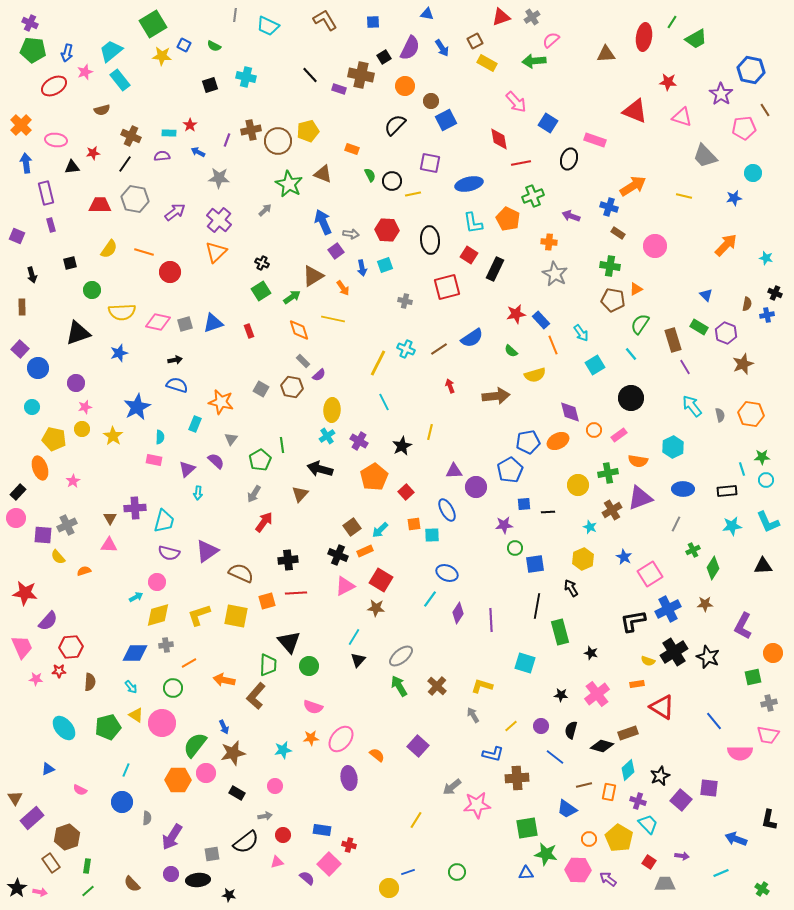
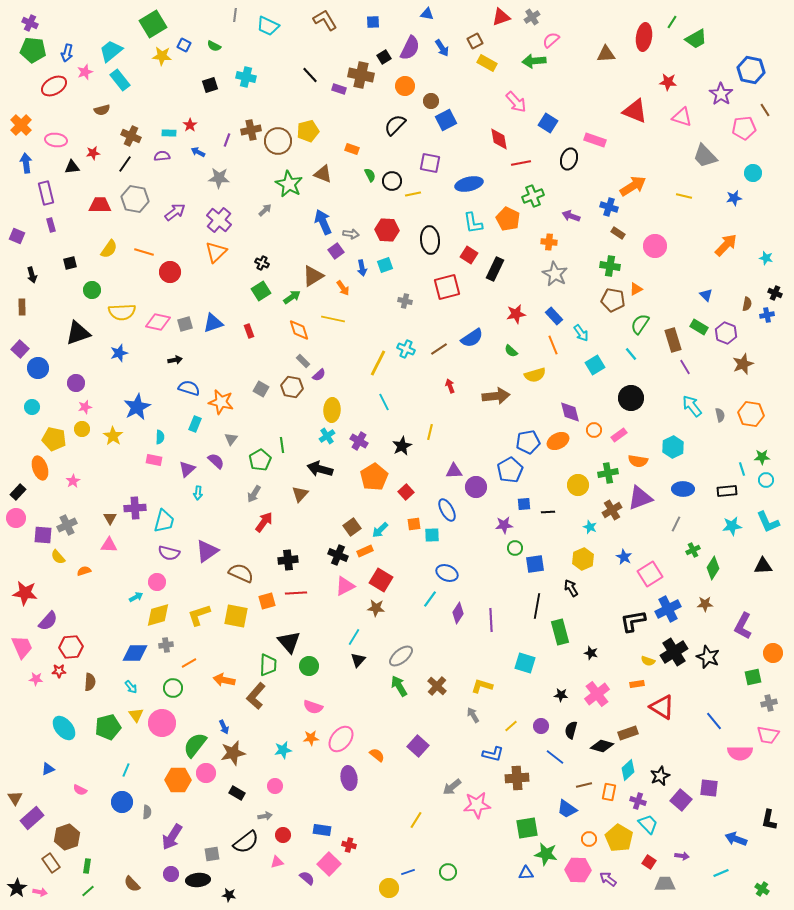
blue rectangle at (541, 320): moved 13 px right, 4 px up
blue semicircle at (177, 385): moved 12 px right, 3 px down
yellow triangle at (136, 715): rotated 21 degrees clockwise
gray semicircle at (147, 818): moved 6 px up
green circle at (457, 872): moved 9 px left
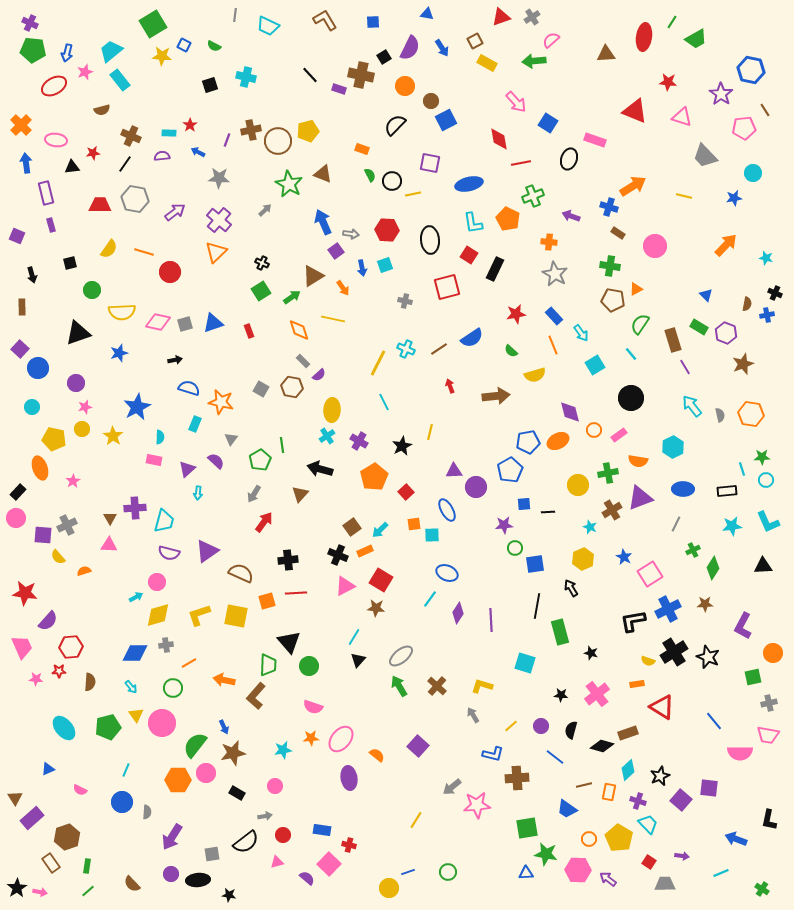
orange rectangle at (352, 149): moved 10 px right
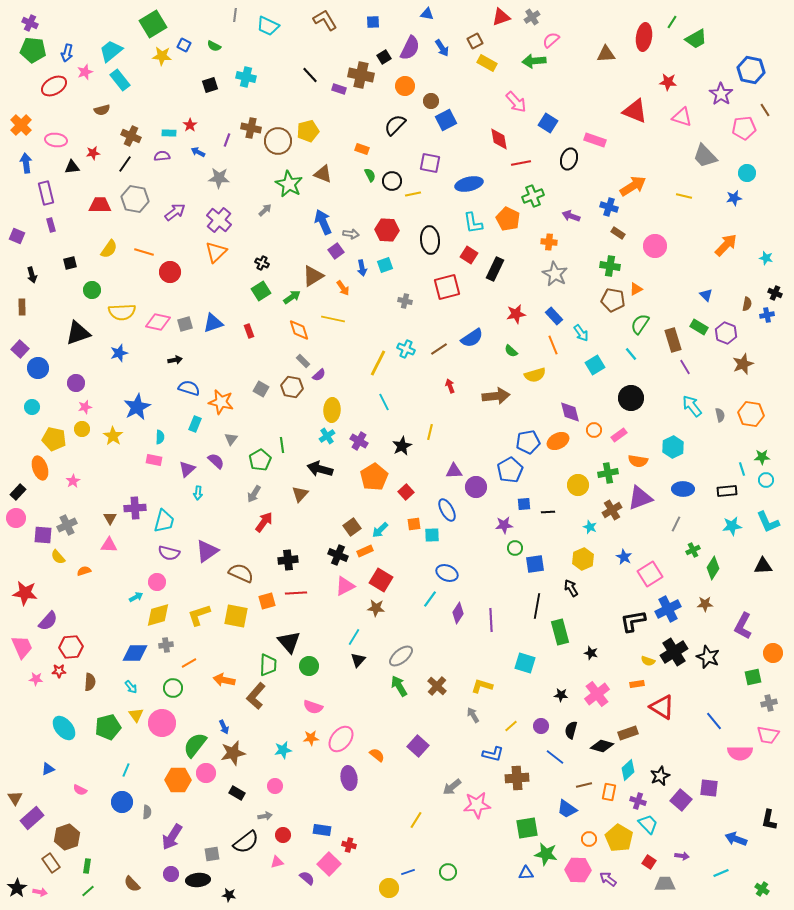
brown cross at (251, 130): moved 2 px up; rotated 24 degrees clockwise
cyan circle at (753, 173): moved 6 px left
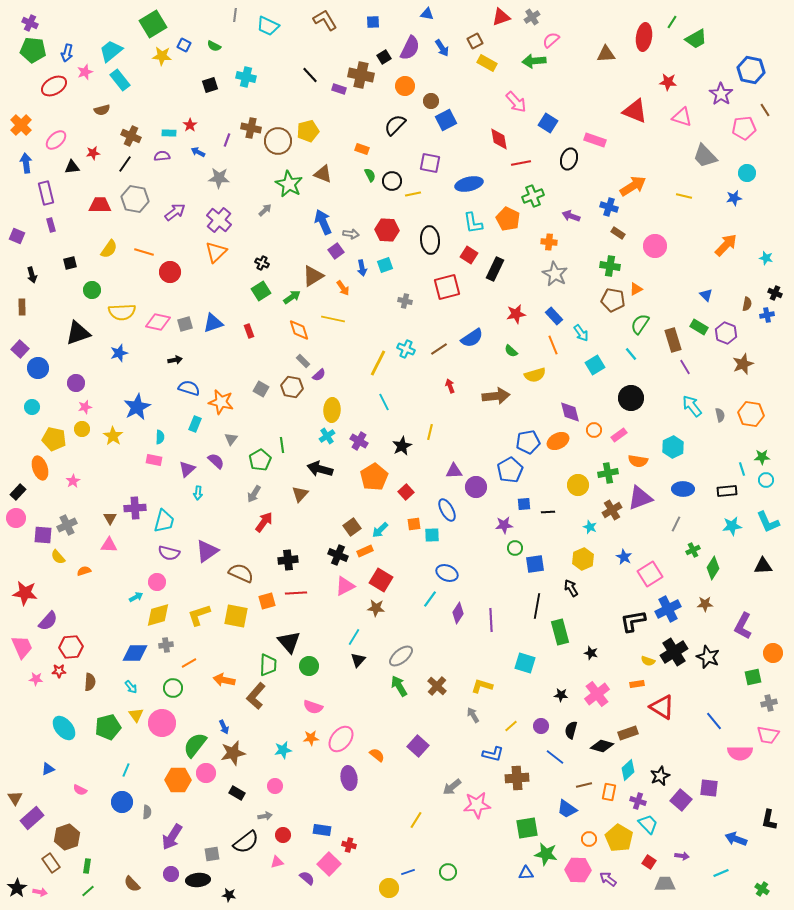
pink ellipse at (56, 140): rotated 50 degrees counterclockwise
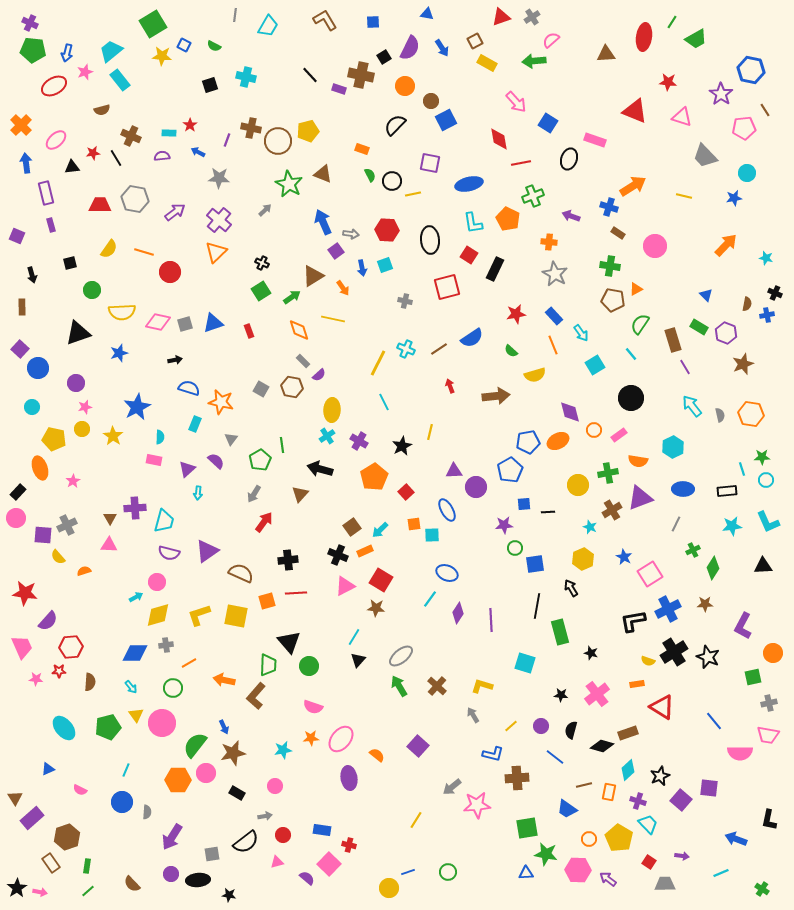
cyan trapezoid at (268, 26): rotated 85 degrees counterclockwise
black line at (125, 164): moved 9 px left, 6 px up; rotated 66 degrees counterclockwise
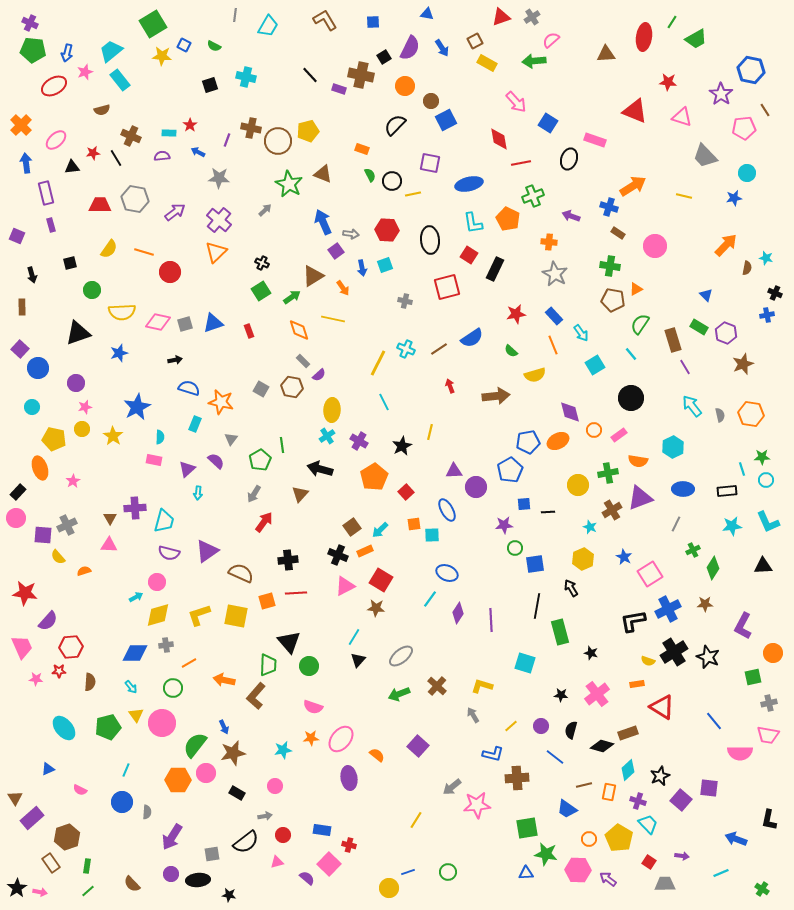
brown semicircle at (747, 304): moved 36 px up
green arrow at (399, 686): moved 8 px down; rotated 80 degrees counterclockwise
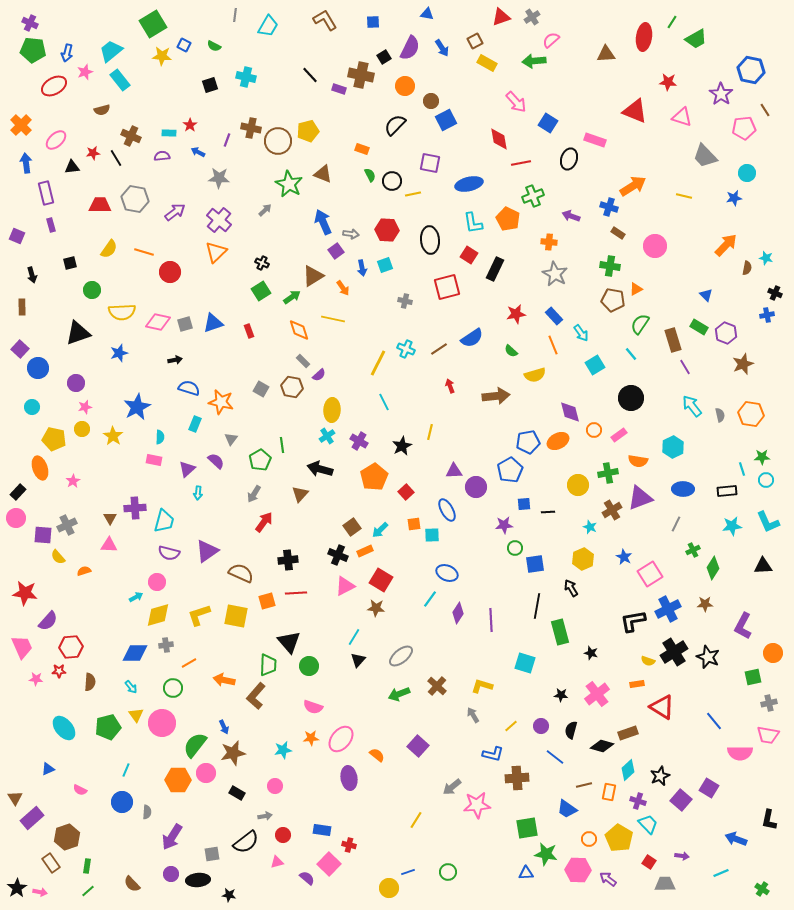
purple square at (709, 788): rotated 24 degrees clockwise
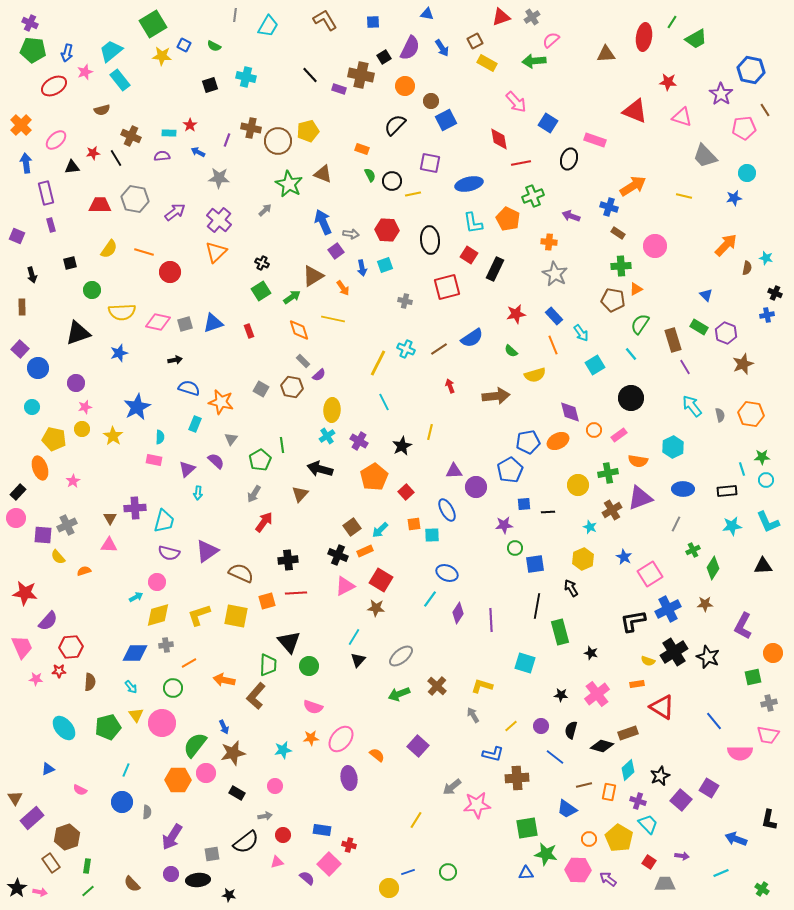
green cross at (610, 266): moved 11 px right; rotated 12 degrees counterclockwise
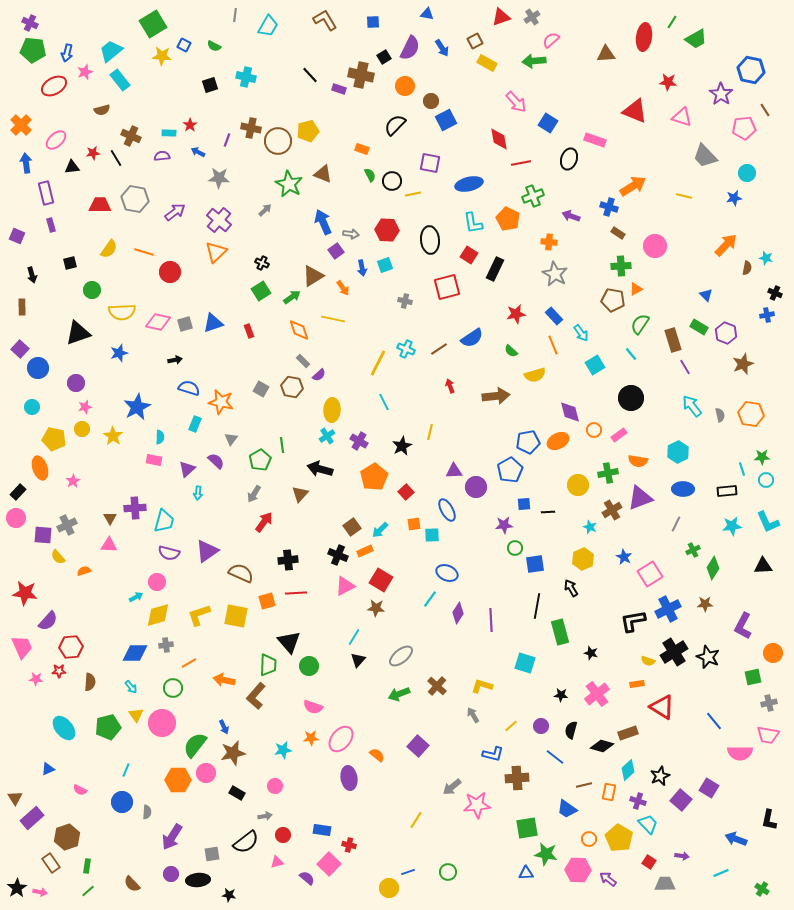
cyan hexagon at (673, 447): moved 5 px right, 5 px down
